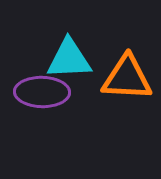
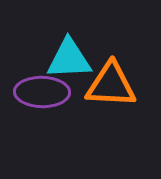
orange triangle: moved 16 px left, 7 px down
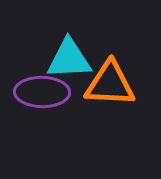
orange triangle: moved 1 px left, 1 px up
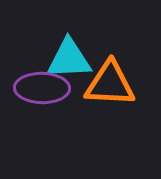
purple ellipse: moved 4 px up
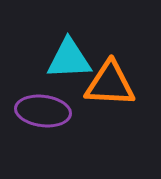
purple ellipse: moved 1 px right, 23 px down; rotated 6 degrees clockwise
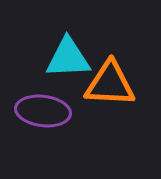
cyan triangle: moved 1 px left, 1 px up
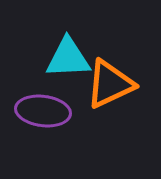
orange triangle: rotated 28 degrees counterclockwise
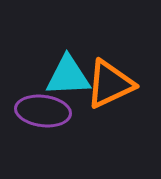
cyan triangle: moved 18 px down
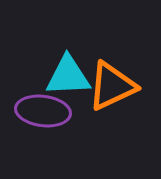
orange triangle: moved 2 px right, 2 px down
